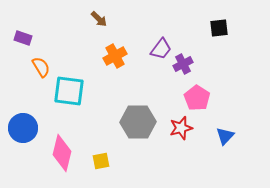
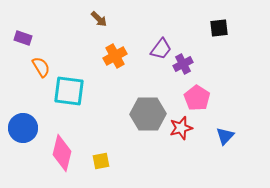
gray hexagon: moved 10 px right, 8 px up
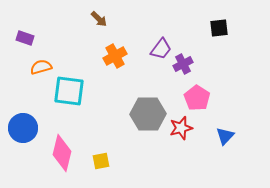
purple rectangle: moved 2 px right
orange semicircle: rotated 75 degrees counterclockwise
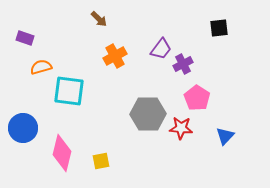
red star: rotated 20 degrees clockwise
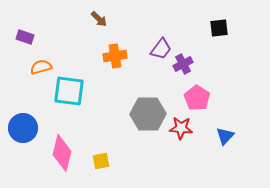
purple rectangle: moved 1 px up
orange cross: rotated 20 degrees clockwise
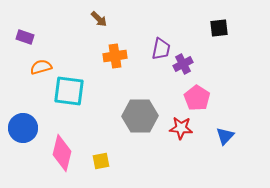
purple trapezoid: rotated 25 degrees counterclockwise
gray hexagon: moved 8 px left, 2 px down
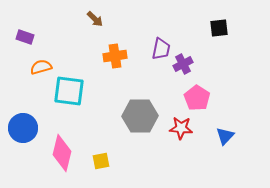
brown arrow: moved 4 px left
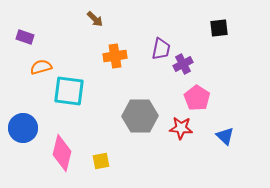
blue triangle: rotated 30 degrees counterclockwise
